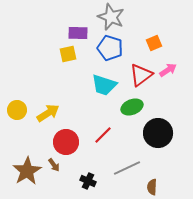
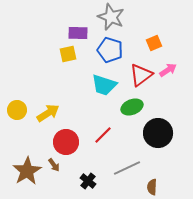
blue pentagon: moved 2 px down
black cross: rotated 14 degrees clockwise
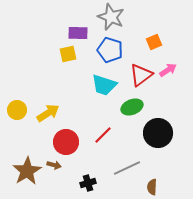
orange square: moved 1 px up
brown arrow: rotated 40 degrees counterclockwise
black cross: moved 2 px down; rotated 35 degrees clockwise
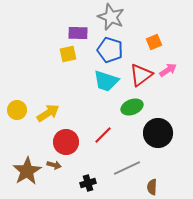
cyan trapezoid: moved 2 px right, 4 px up
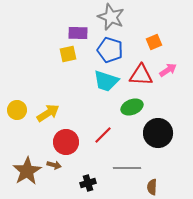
red triangle: rotated 40 degrees clockwise
gray line: rotated 24 degrees clockwise
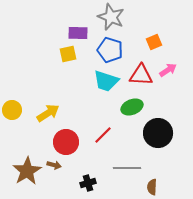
yellow circle: moved 5 px left
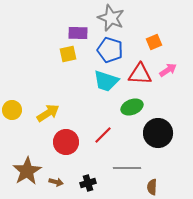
gray star: moved 1 px down
red triangle: moved 1 px left, 1 px up
brown arrow: moved 2 px right, 17 px down
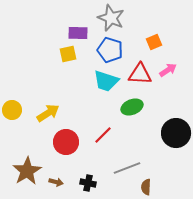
black circle: moved 18 px right
gray line: rotated 20 degrees counterclockwise
black cross: rotated 28 degrees clockwise
brown semicircle: moved 6 px left
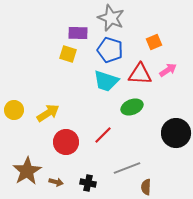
yellow square: rotated 30 degrees clockwise
yellow circle: moved 2 px right
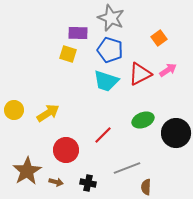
orange square: moved 5 px right, 4 px up; rotated 14 degrees counterclockwise
red triangle: rotated 30 degrees counterclockwise
green ellipse: moved 11 px right, 13 px down
red circle: moved 8 px down
